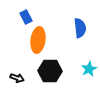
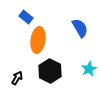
blue rectangle: rotated 24 degrees counterclockwise
blue semicircle: rotated 24 degrees counterclockwise
black hexagon: rotated 25 degrees clockwise
black arrow: rotated 80 degrees counterclockwise
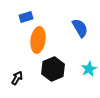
blue rectangle: rotated 56 degrees counterclockwise
black hexagon: moved 3 px right, 2 px up; rotated 10 degrees clockwise
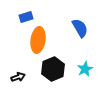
cyan star: moved 4 px left
black arrow: moved 1 px right, 1 px up; rotated 40 degrees clockwise
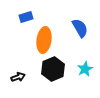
orange ellipse: moved 6 px right
